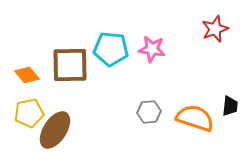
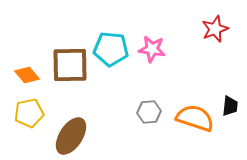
brown ellipse: moved 16 px right, 6 px down
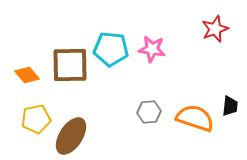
yellow pentagon: moved 7 px right, 6 px down
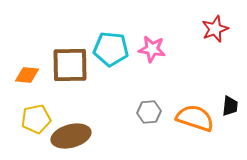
orange diamond: rotated 45 degrees counterclockwise
brown ellipse: rotated 42 degrees clockwise
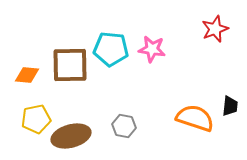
gray hexagon: moved 25 px left, 14 px down; rotated 15 degrees clockwise
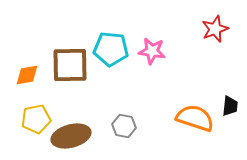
pink star: moved 2 px down
orange diamond: rotated 15 degrees counterclockwise
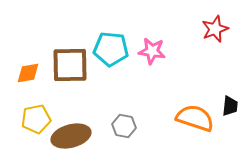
orange diamond: moved 1 px right, 2 px up
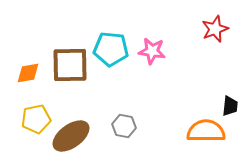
orange semicircle: moved 11 px right, 13 px down; rotated 18 degrees counterclockwise
brown ellipse: rotated 21 degrees counterclockwise
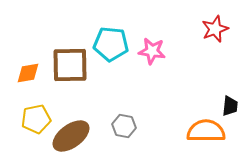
cyan pentagon: moved 5 px up
